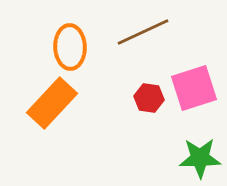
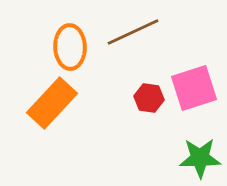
brown line: moved 10 px left
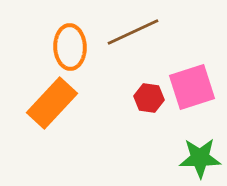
pink square: moved 2 px left, 1 px up
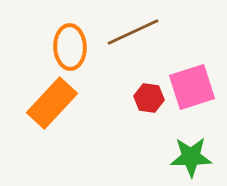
green star: moved 9 px left, 1 px up
